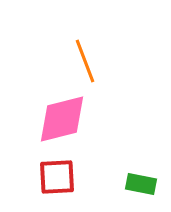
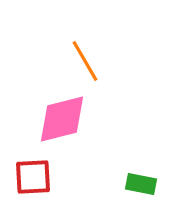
orange line: rotated 9 degrees counterclockwise
red square: moved 24 px left
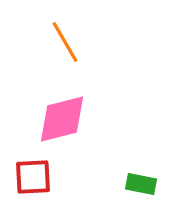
orange line: moved 20 px left, 19 px up
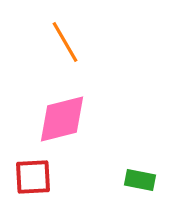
green rectangle: moved 1 px left, 4 px up
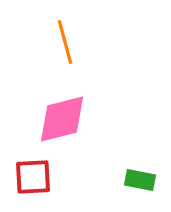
orange line: rotated 15 degrees clockwise
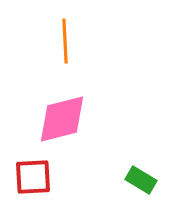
orange line: moved 1 px up; rotated 12 degrees clockwise
green rectangle: moved 1 px right; rotated 20 degrees clockwise
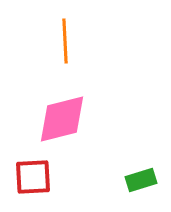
green rectangle: rotated 48 degrees counterclockwise
